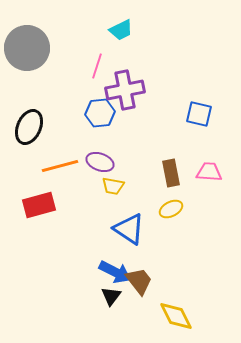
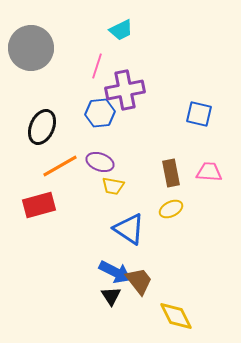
gray circle: moved 4 px right
black ellipse: moved 13 px right
orange line: rotated 15 degrees counterclockwise
black triangle: rotated 10 degrees counterclockwise
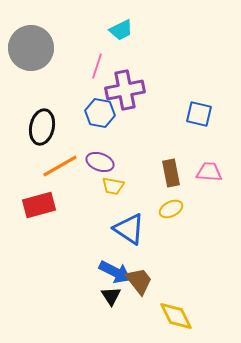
blue hexagon: rotated 16 degrees clockwise
black ellipse: rotated 12 degrees counterclockwise
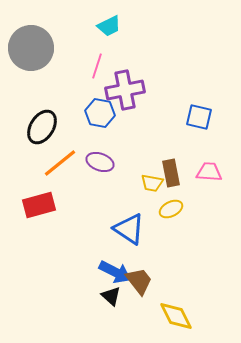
cyan trapezoid: moved 12 px left, 4 px up
blue square: moved 3 px down
black ellipse: rotated 20 degrees clockwise
orange line: moved 3 px up; rotated 9 degrees counterclockwise
yellow trapezoid: moved 39 px right, 3 px up
black triangle: rotated 15 degrees counterclockwise
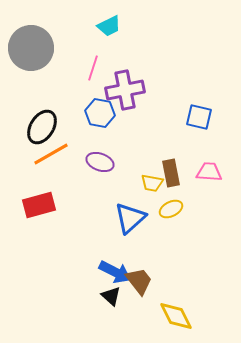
pink line: moved 4 px left, 2 px down
orange line: moved 9 px left, 9 px up; rotated 9 degrees clockwise
blue triangle: moved 1 px right, 11 px up; rotated 44 degrees clockwise
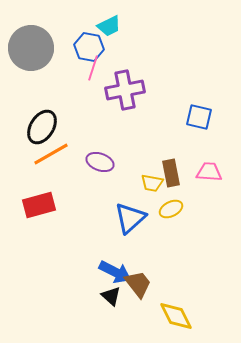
blue hexagon: moved 11 px left, 66 px up
brown trapezoid: moved 1 px left, 3 px down
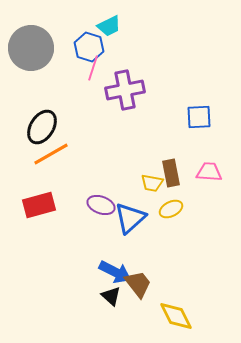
blue hexagon: rotated 8 degrees clockwise
blue square: rotated 16 degrees counterclockwise
purple ellipse: moved 1 px right, 43 px down
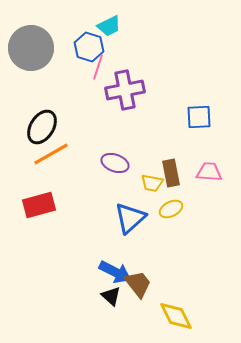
pink line: moved 5 px right, 1 px up
purple ellipse: moved 14 px right, 42 px up
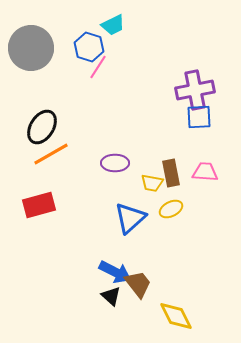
cyan trapezoid: moved 4 px right, 1 px up
pink line: rotated 15 degrees clockwise
purple cross: moved 70 px right
purple ellipse: rotated 20 degrees counterclockwise
pink trapezoid: moved 4 px left
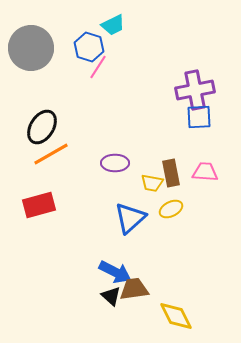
brown trapezoid: moved 4 px left, 5 px down; rotated 60 degrees counterclockwise
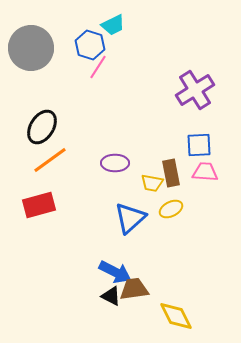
blue hexagon: moved 1 px right, 2 px up
purple cross: rotated 21 degrees counterclockwise
blue square: moved 28 px down
orange line: moved 1 px left, 6 px down; rotated 6 degrees counterclockwise
black triangle: rotated 15 degrees counterclockwise
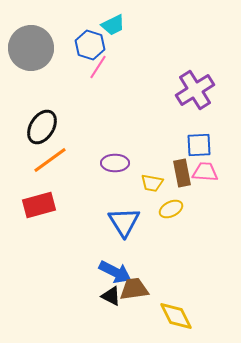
brown rectangle: moved 11 px right
blue triangle: moved 6 px left, 4 px down; rotated 20 degrees counterclockwise
